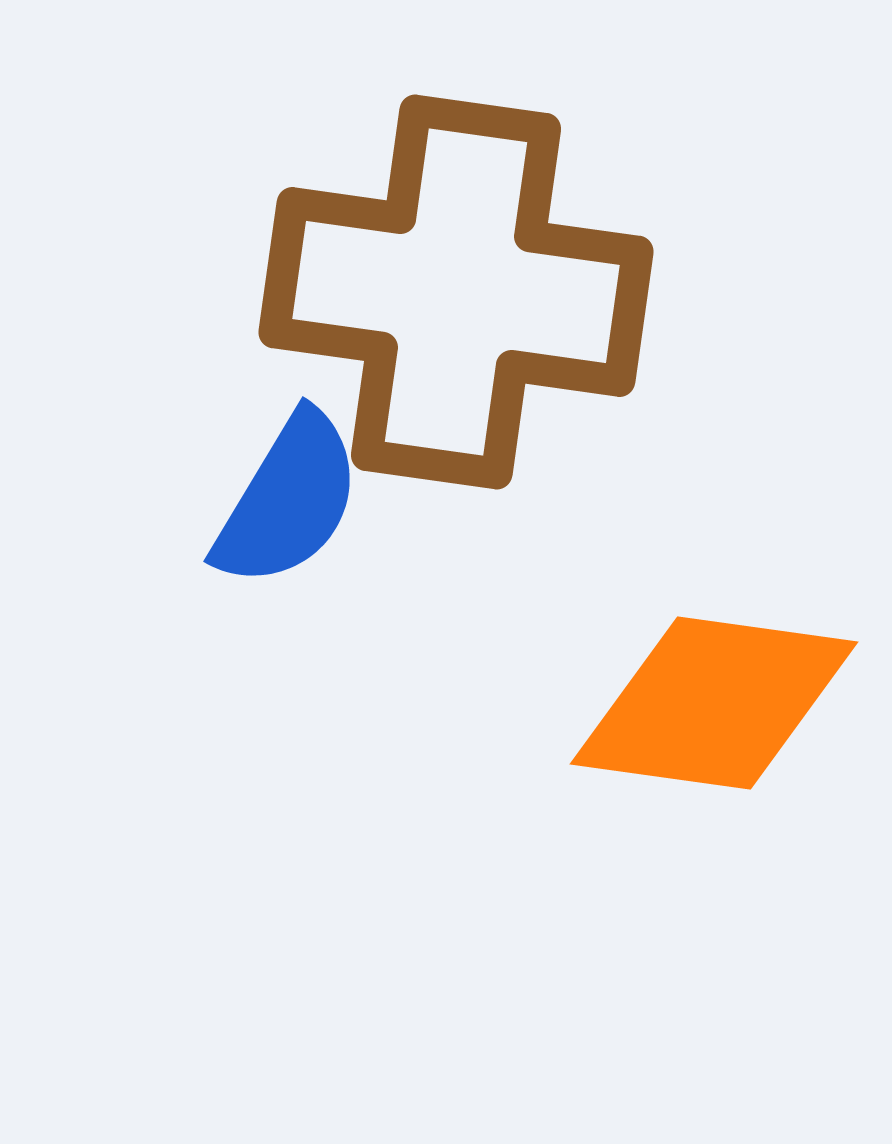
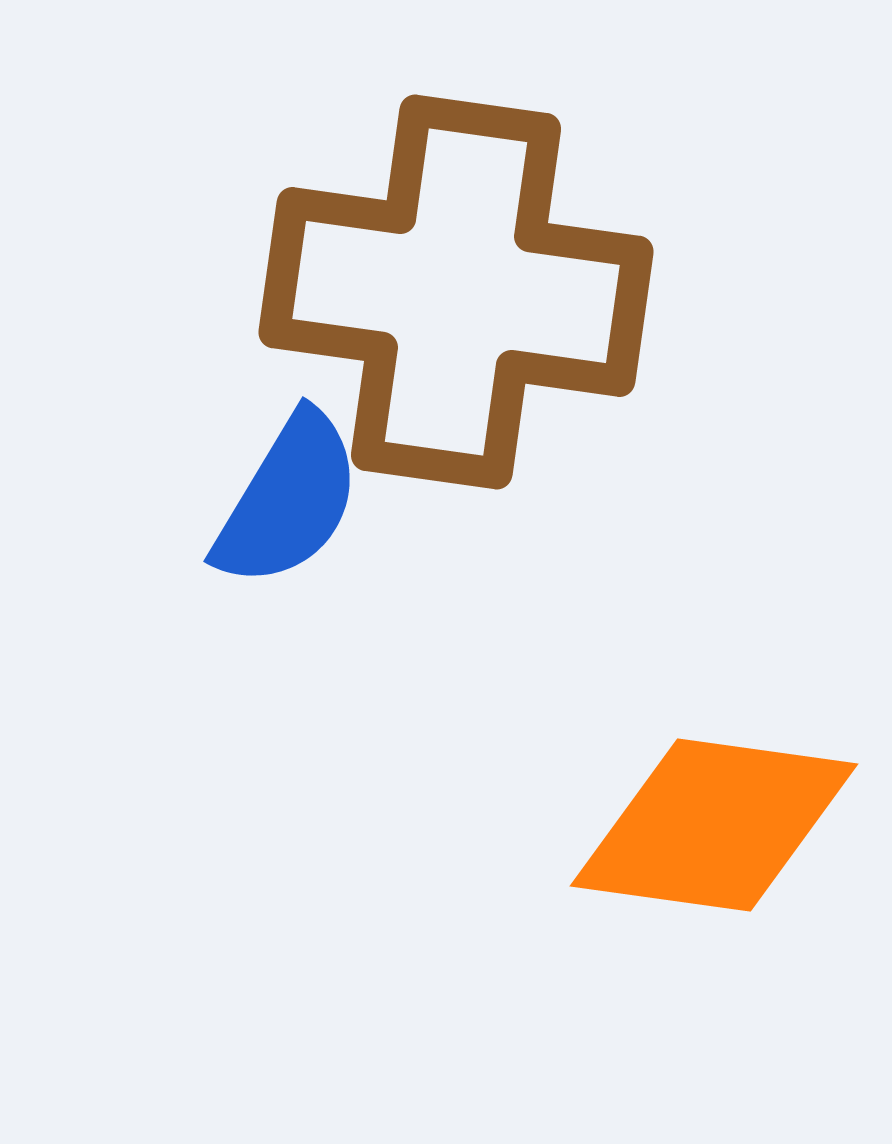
orange diamond: moved 122 px down
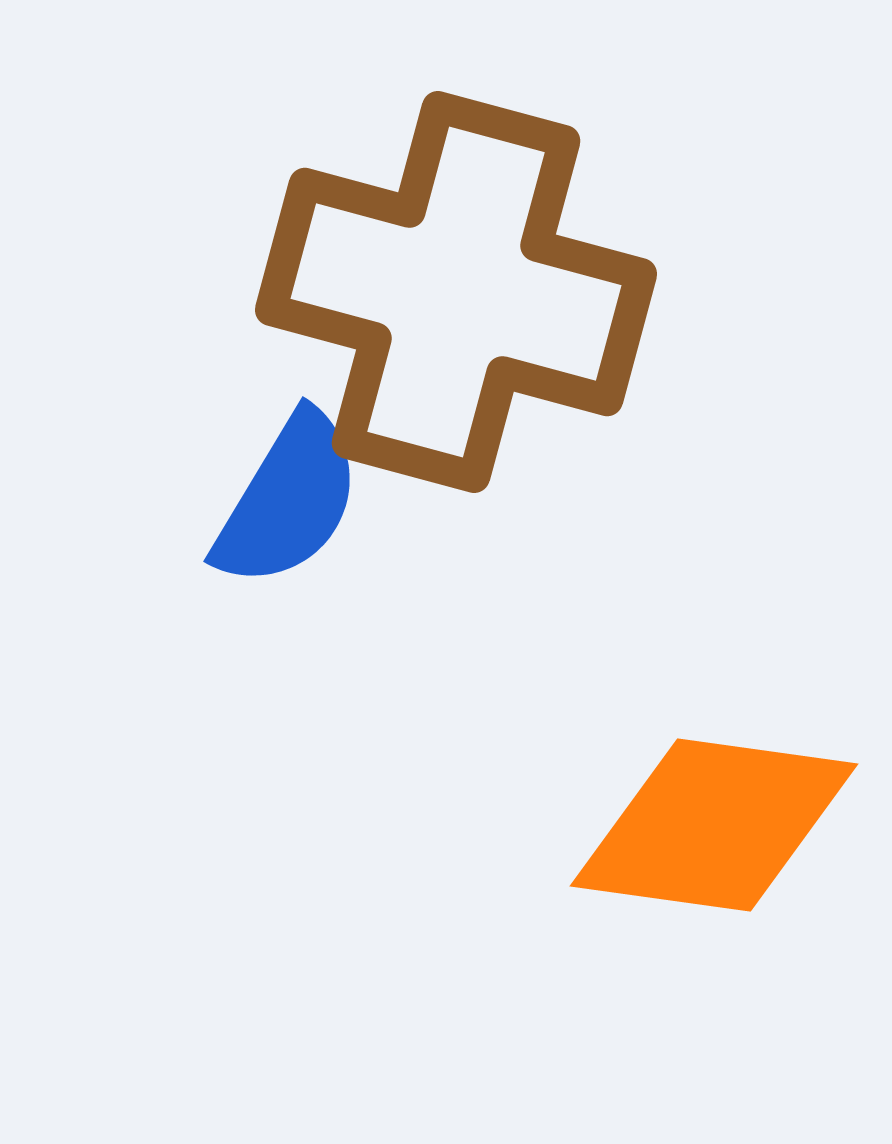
brown cross: rotated 7 degrees clockwise
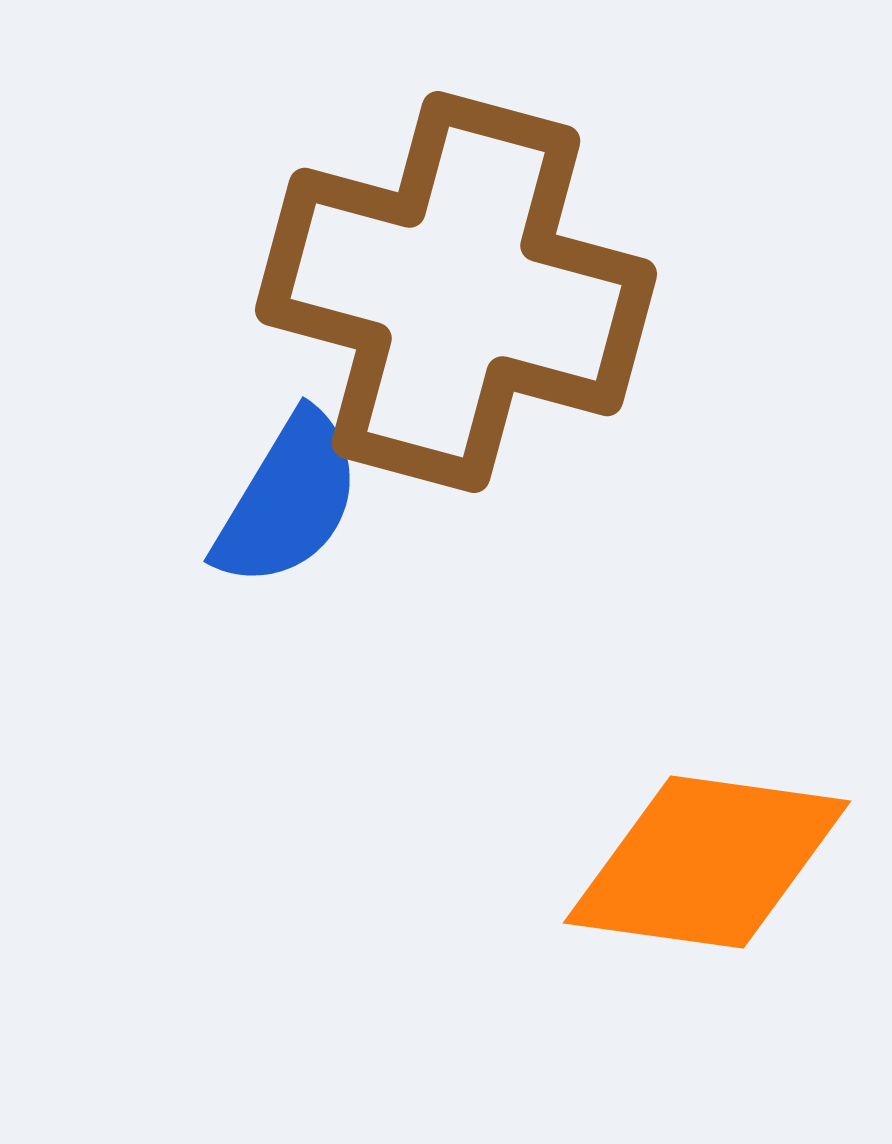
orange diamond: moved 7 px left, 37 px down
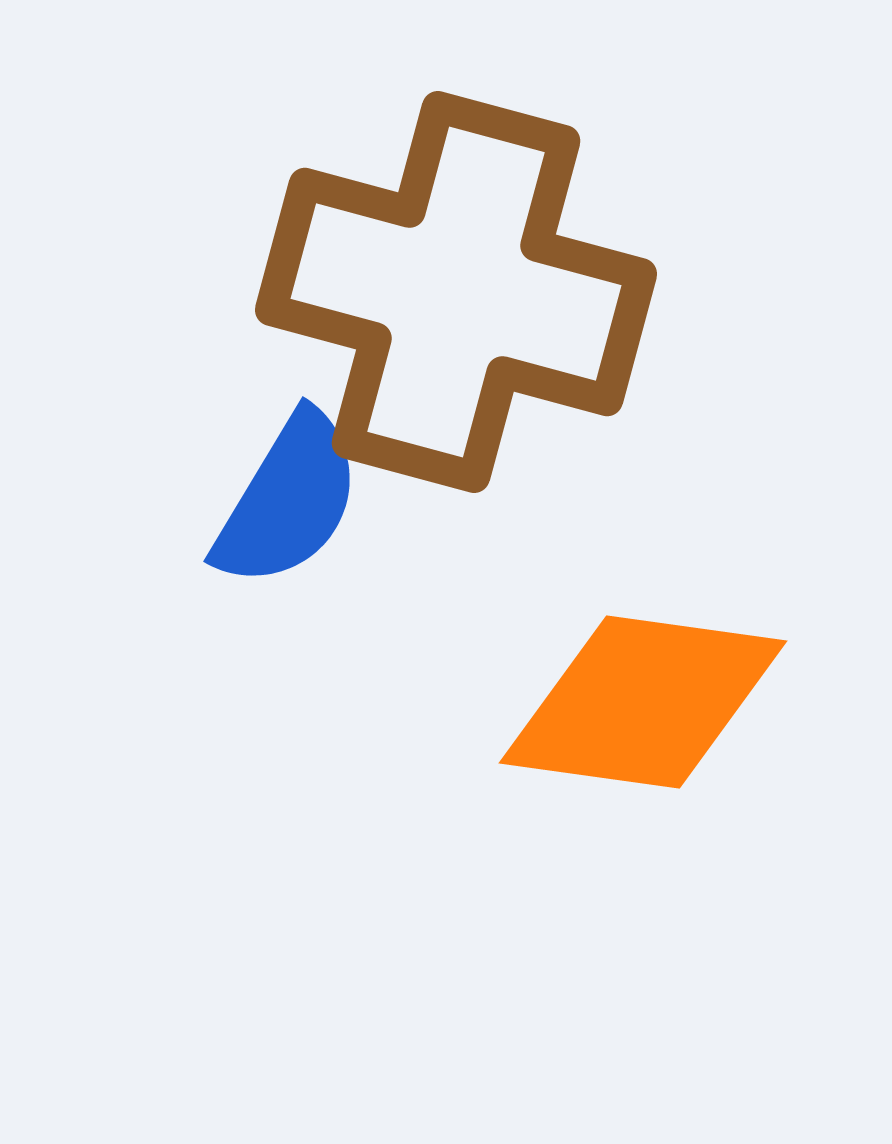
orange diamond: moved 64 px left, 160 px up
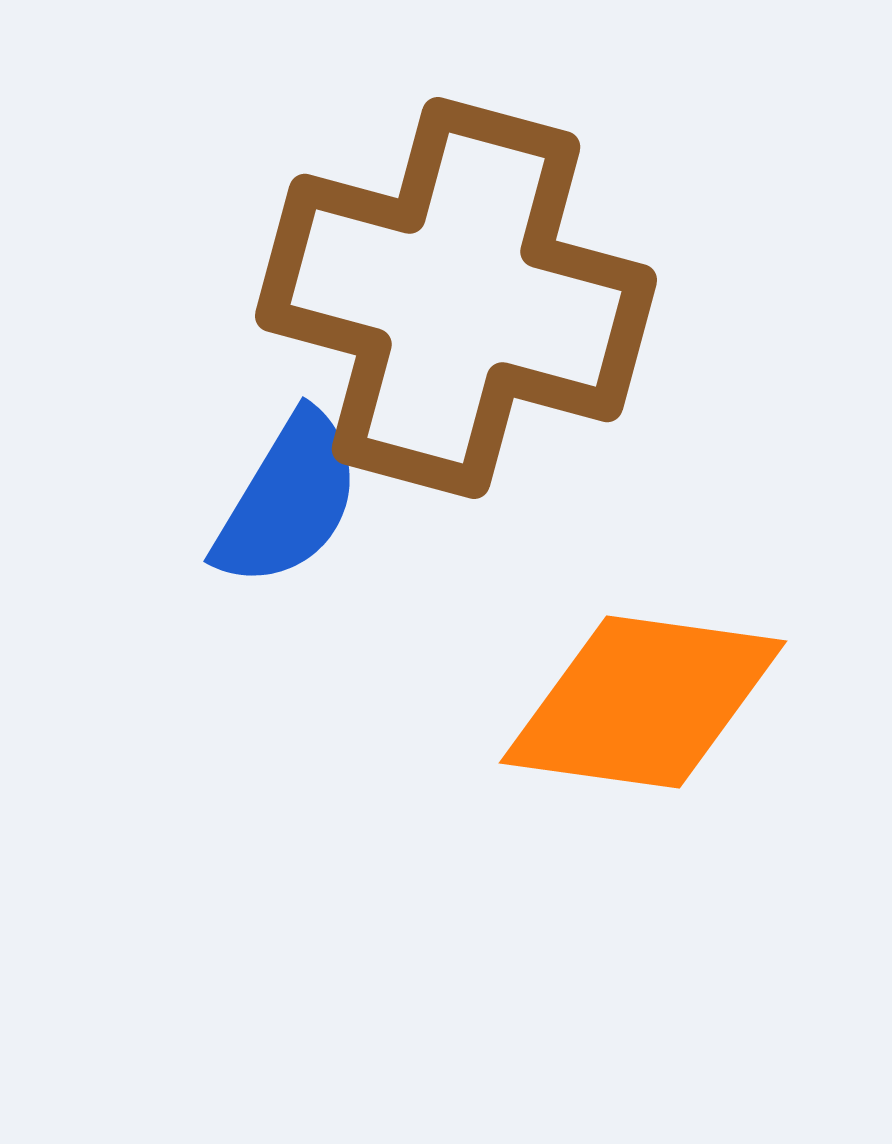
brown cross: moved 6 px down
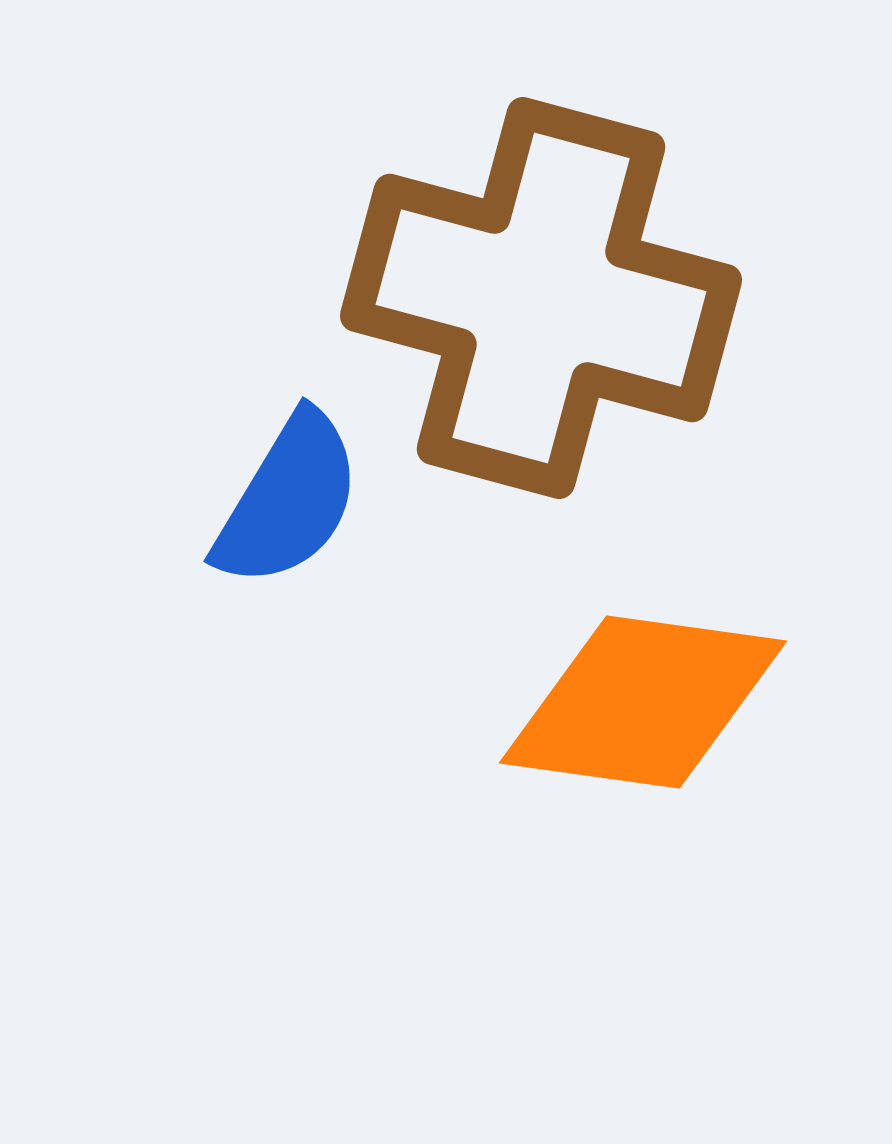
brown cross: moved 85 px right
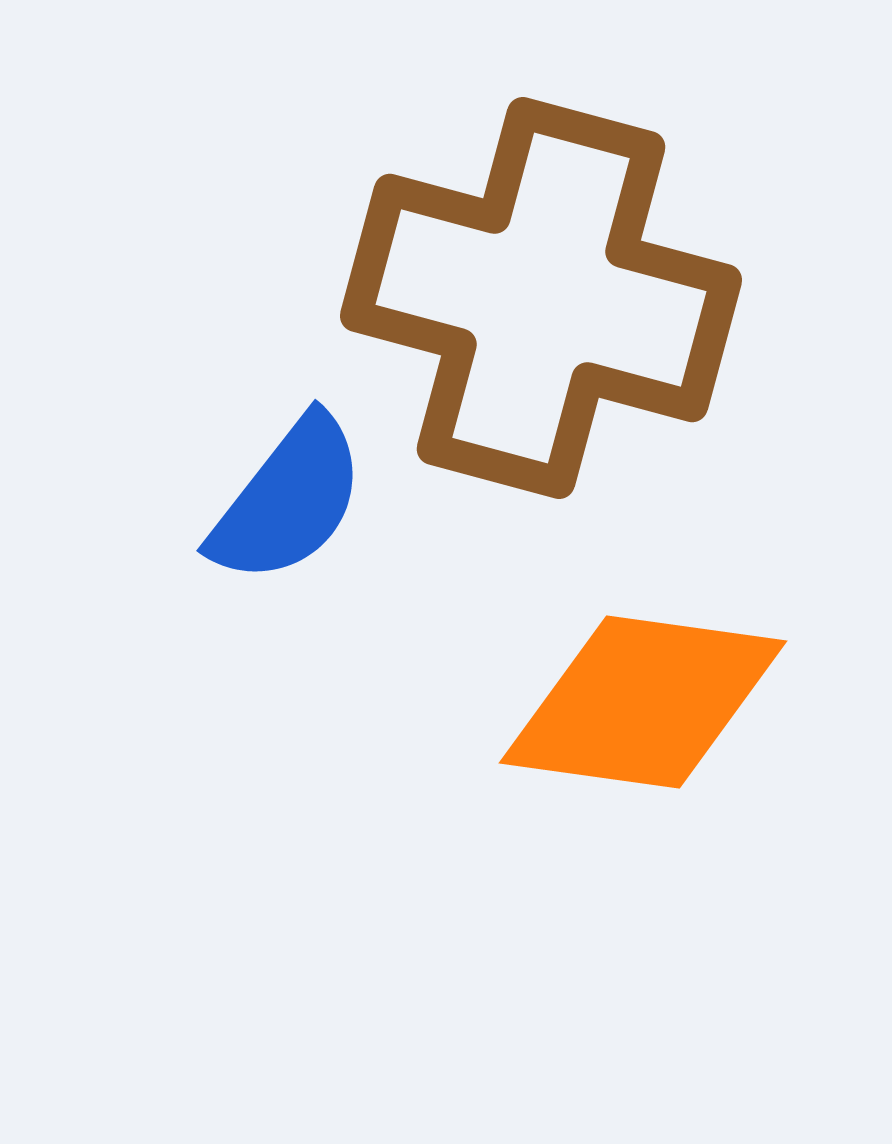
blue semicircle: rotated 7 degrees clockwise
